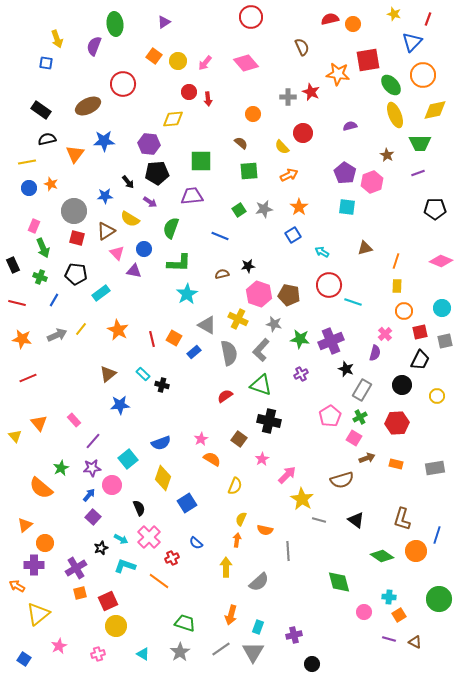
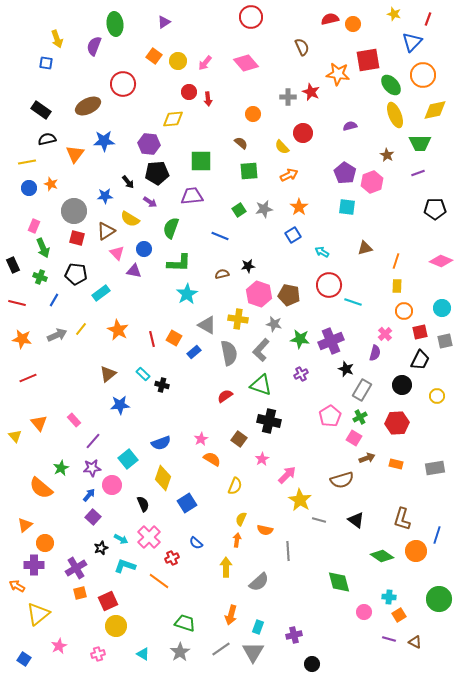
yellow cross at (238, 319): rotated 18 degrees counterclockwise
yellow star at (302, 499): moved 2 px left, 1 px down
black semicircle at (139, 508): moved 4 px right, 4 px up
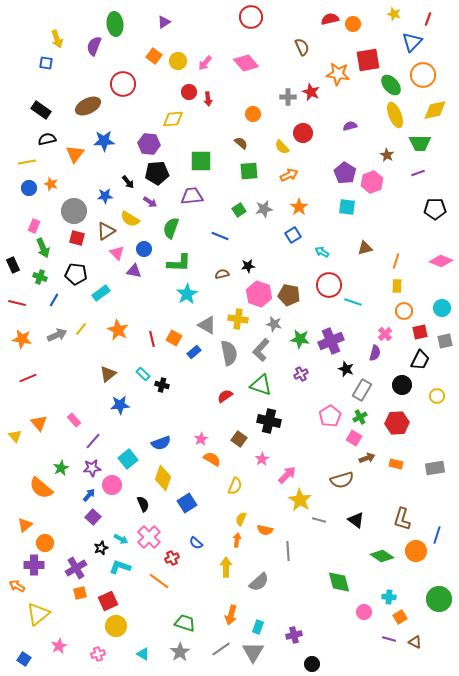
cyan L-shape at (125, 566): moved 5 px left, 1 px down
orange square at (399, 615): moved 1 px right, 2 px down
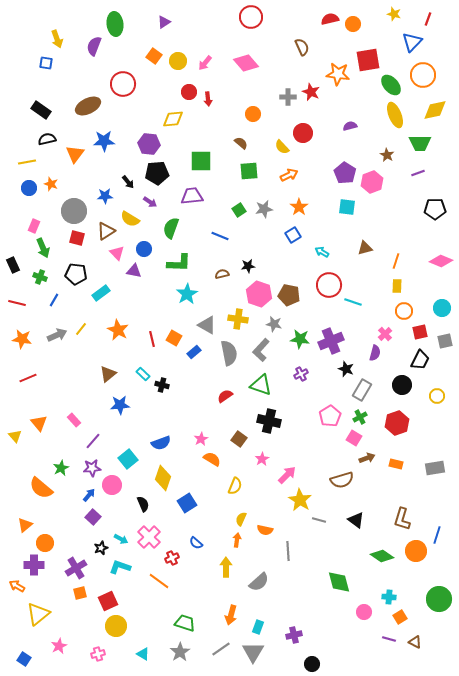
red hexagon at (397, 423): rotated 15 degrees counterclockwise
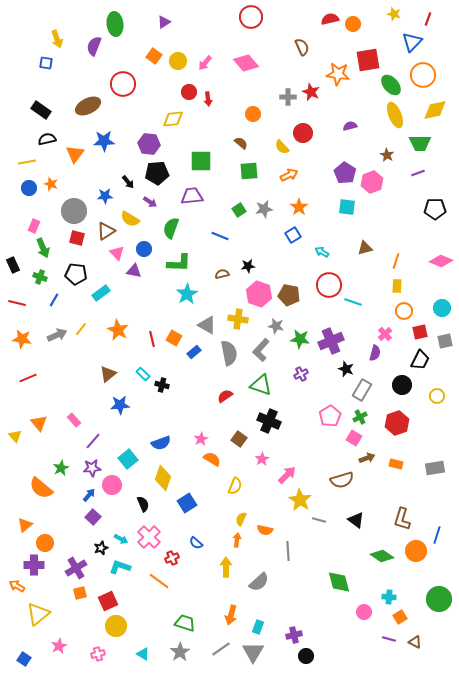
gray star at (274, 324): moved 2 px right, 2 px down
black cross at (269, 421): rotated 10 degrees clockwise
black circle at (312, 664): moved 6 px left, 8 px up
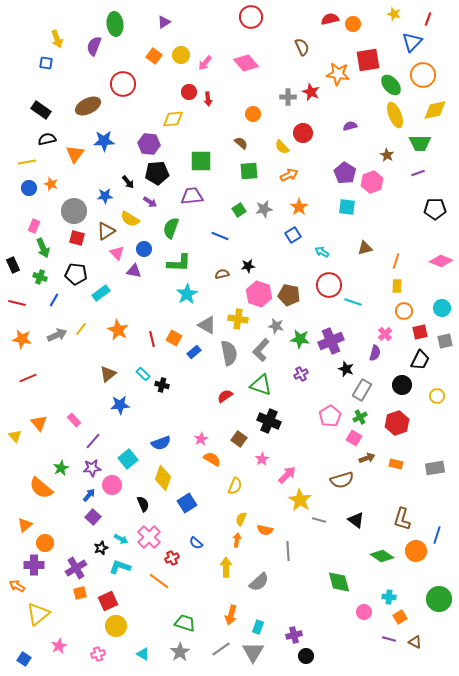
yellow circle at (178, 61): moved 3 px right, 6 px up
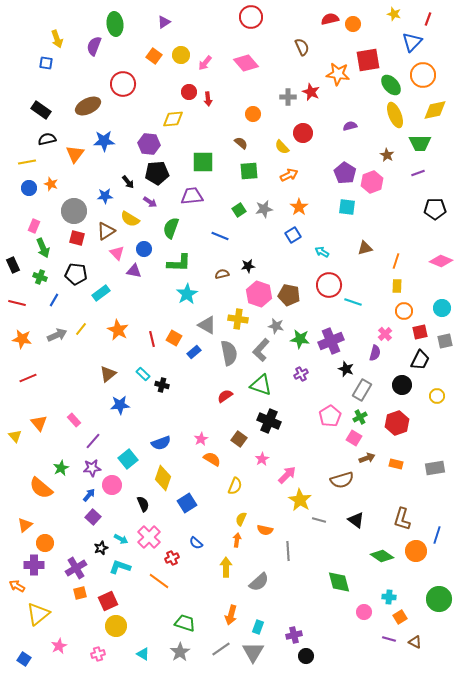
green square at (201, 161): moved 2 px right, 1 px down
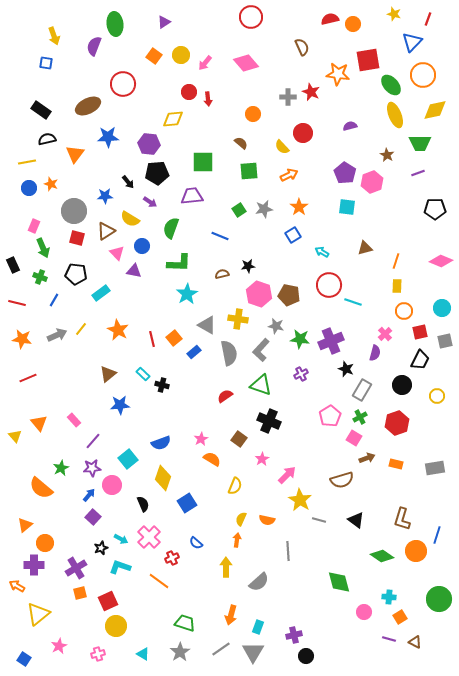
yellow arrow at (57, 39): moved 3 px left, 3 px up
blue star at (104, 141): moved 4 px right, 4 px up
blue circle at (144, 249): moved 2 px left, 3 px up
orange square at (174, 338): rotated 21 degrees clockwise
orange semicircle at (265, 530): moved 2 px right, 10 px up
